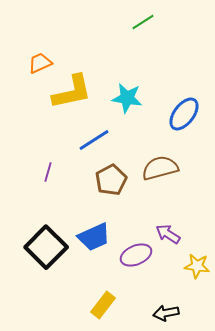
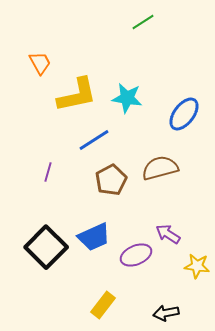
orange trapezoid: rotated 85 degrees clockwise
yellow L-shape: moved 5 px right, 3 px down
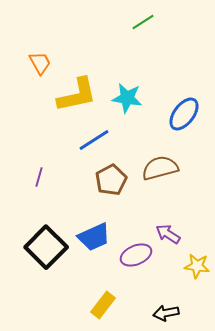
purple line: moved 9 px left, 5 px down
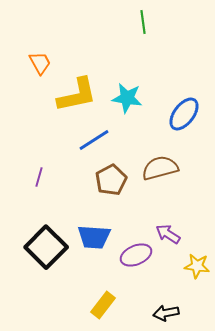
green line: rotated 65 degrees counterclockwise
blue trapezoid: rotated 28 degrees clockwise
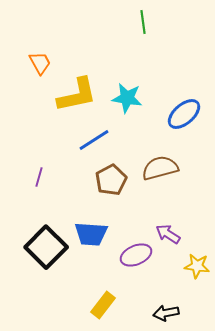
blue ellipse: rotated 12 degrees clockwise
blue trapezoid: moved 3 px left, 3 px up
